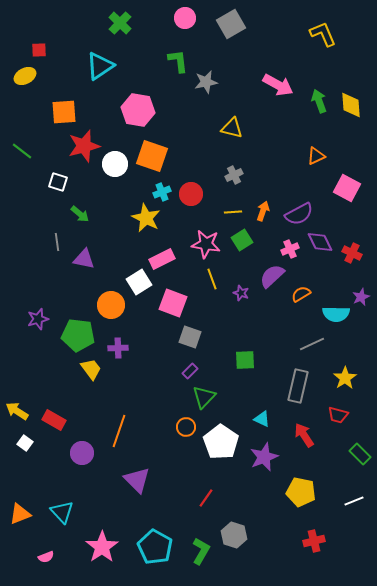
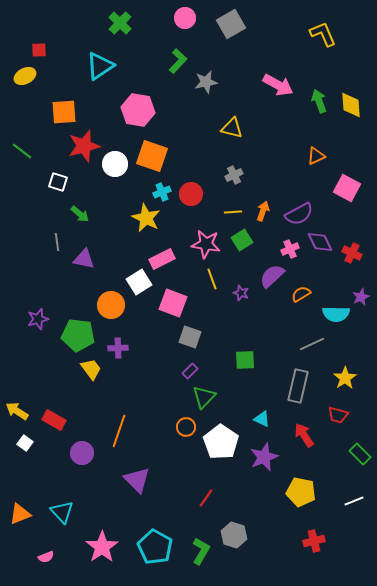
green L-shape at (178, 61): rotated 50 degrees clockwise
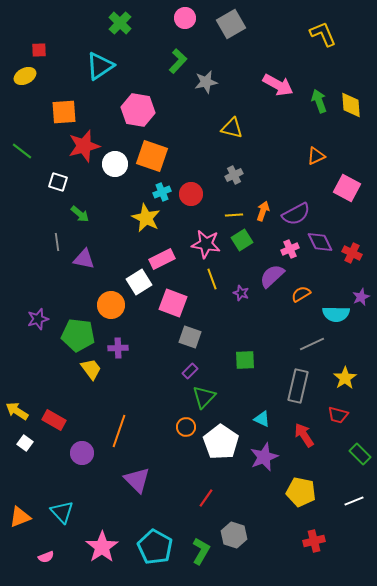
yellow line at (233, 212): moved 1 px right, 3 px down
purple semicircle at (299, 214): moved 3 px left
orange triangle at (20, 514): moved 3 px down
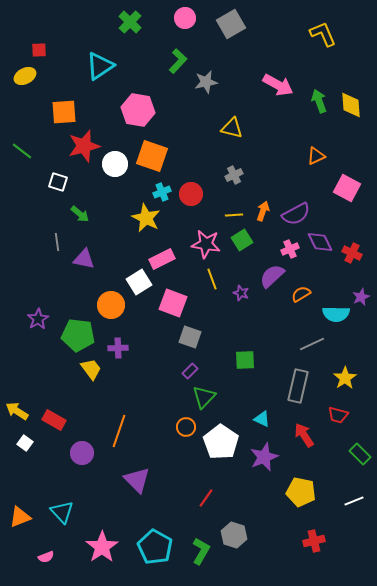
green cross at (120, 23): moved 10 px right, 1 px up
purple star at (38, 319): rotated 15 degrees counterclockwise
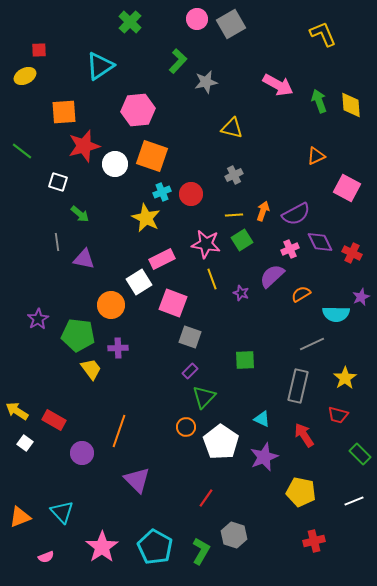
pink circle at (185, 18): moved 12 px right, 1 px down
pink hexagon at (138, 110): rotated 16 degrees counterclockwise
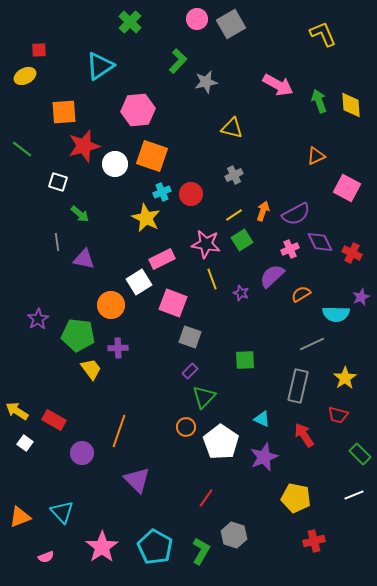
green line at (22, 151): moved 2 px up
yellow line at (234, 215): rotated 30 degrees counterclockwise
yellow pentagon at (301, 492): moved 5 px left, 6 px down
white line at (354, 501): moved 6 px up
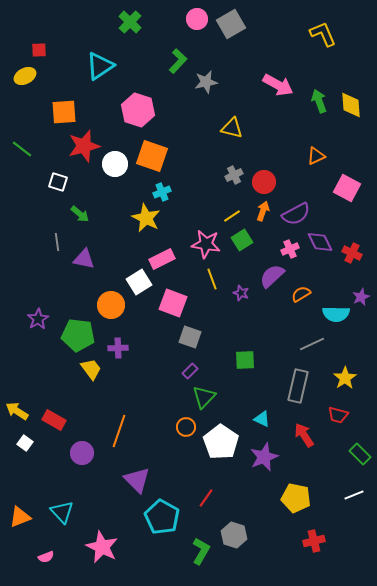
pink hexagon at (138, 110): rotated 24 degrees clockwise
red circle at (191, 194): moved 73 px right, 12 px up
yellow line at (234, 215): moved 2 px left, 1 px down
pink star at (102, 547): rotated 12 degrees counterclockwise
cyan pentagon at (155, 547): moved 7 px right, 30 px up
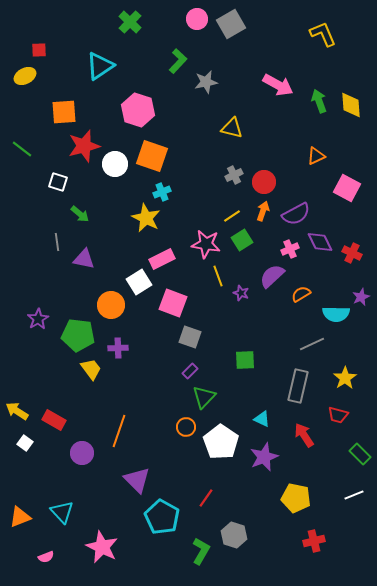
yellow line at (212, 279): moved 6 px right, 3 px up
